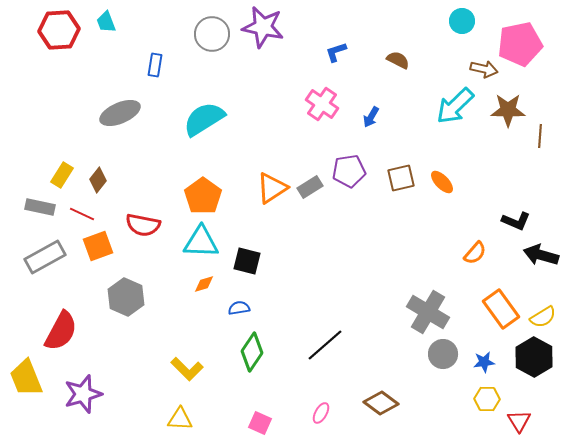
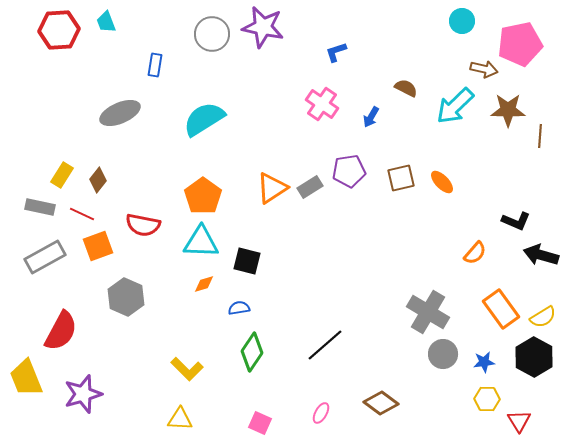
brown semicircle at (398, 60): moved 8 px right, 28 px down
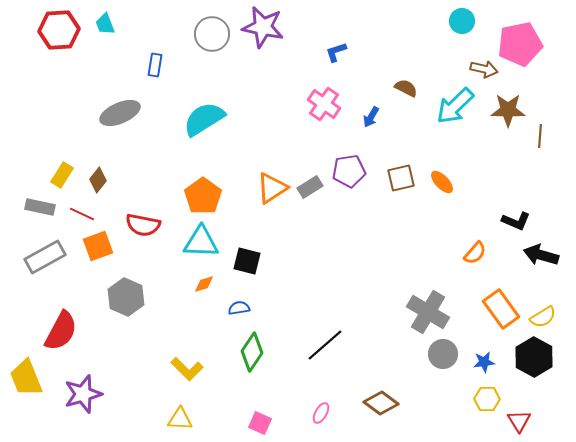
cyan trapezoid at (106, 22): moved 1 px left, 2 px down
pink cross at (322, 104): moved 2 px right
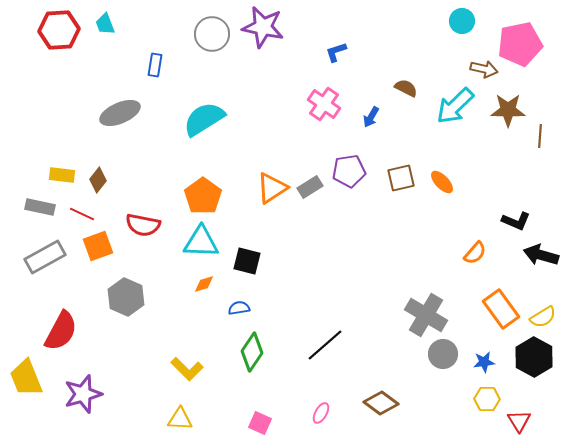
yellow rectangle at (62, 175): rotated 65 degrees clockwise
gray cross at (428, 312): moved 2 px left, 3 px down
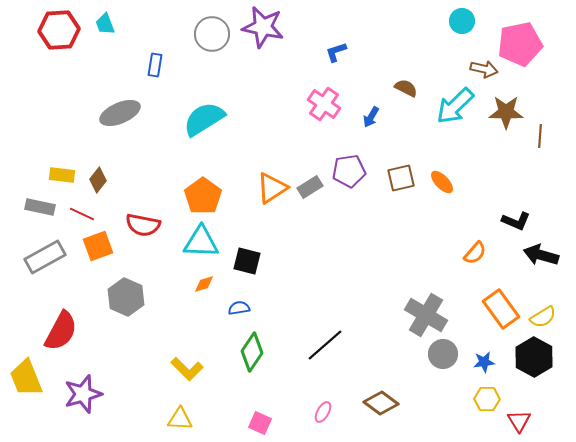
brown star at (508, 110): moved 2 px left, 2 px down
pink ellipse at (321, 413): moved 2 px right, 1 px up
